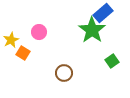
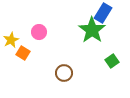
blue rectangle: rotated 18 degrees counterclockwise
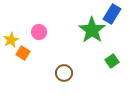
blue rectangle: moved 9 px right, 1 px down
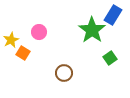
blue rectangle: moved 1 px right, 1 px down
green square: moved 2 px left, 3 px up
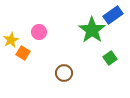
blue rectangle: rotated 24 degrees clockwise
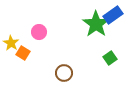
green star: moved 4 px right, 6 px up
yellow star: moved 3 px down; rotated 14 degrees counterclockwise
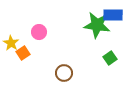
blue rectangle: rotated 36 degrees clockwise
green star: moved 1 px right, 1 px down; rotated 28 degrees counterclockwise
orange square: rotated 24 degrees clockwise
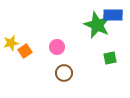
green star: rotated 16 degrees clockwise
pink circle: moved 18 px right, 15 px down
yellow star: rotated 28 degrees clockwise
orange square: moved 2 px right, 2 px up
green square: rotated 24 degrees clockwise
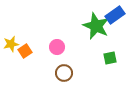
blue rectangle: moved 2 px right; rotated 36 degrees counterclockwise
green star: moved 1 px left, 1 px down
yellow star: moved 1 px down
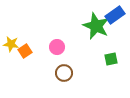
yellow star: rotated 21 degrees clockwise
green square: moved 1 px right, 1 px down
